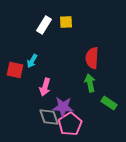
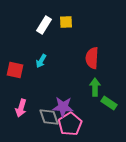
cyan arrow: moved 9 px right
green arrow: moved 5 px right, 4 px down; rotated 12 degrees clockwise
pink arrow: moved 24 px left, 21 px down
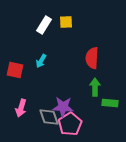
green rectangle: moved 1 px right; rotated 28 degrees counterclockwise
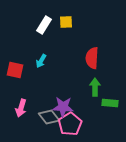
gray diamond: rotated 20 degrees counterclockwise
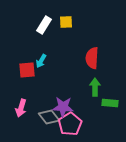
red square: moved 12 px right; rotated 18 degrees counterclockwise
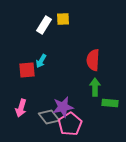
yellow square: moved 3 px left, 3 px up
red semicircle: moved 1 px right, 2 px down
purple star: rotated 15 degrees counterclockwise
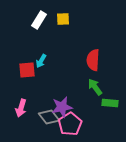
white rectangle: moved 5 px left, 5 px up
green arrow: rotated 36 degrees counterclockwise
purple star: moved 1 px left
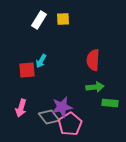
green arrow: rotated 120 degrees clockwise
